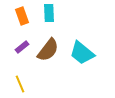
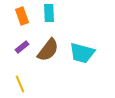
cyan trapezoid: rotated 24 degrees counterclockwise
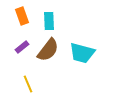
cyan rectangle: moved 8 px down
yellow line: moved 8 px right
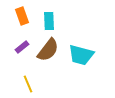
cyan trapezoid: moved 1 px left, 2 px down
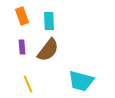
purple rectangle: rotated 56 degrees counterclockwise
cyan trapezoid: moved 26 px down
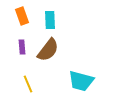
cyan rectangle: moved 1 px right, 1 px up
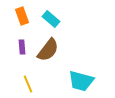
cyan rectangle: moved 1 px right, 1 px up; rotated 48 degrees counterclockwise
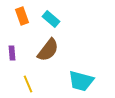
purple rectangle: moved 10 px left, 6 px down
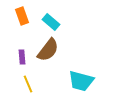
cyan rectangle: moved 3 px down
purple rectangle: moved 10 px right, 4 px down
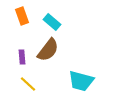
cyan rectangle: moved 1 px right
yellow line: rotated 24 degrees counterclockwise
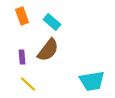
cyan trapezoid: moved 11 px right; rotated 24 degrees counterclockwise
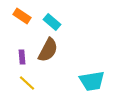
orange rectangle: rotated 36 degrees counterclockwise
brown semicircle: rotated 10 degrees counterclockwise
yellow line: moved 1 px left, 1 px up
